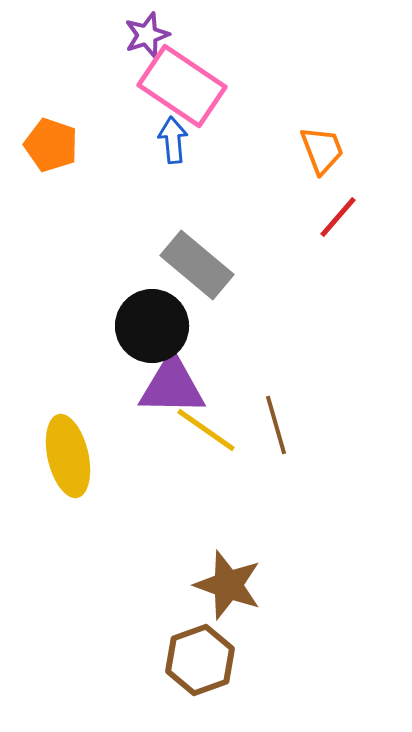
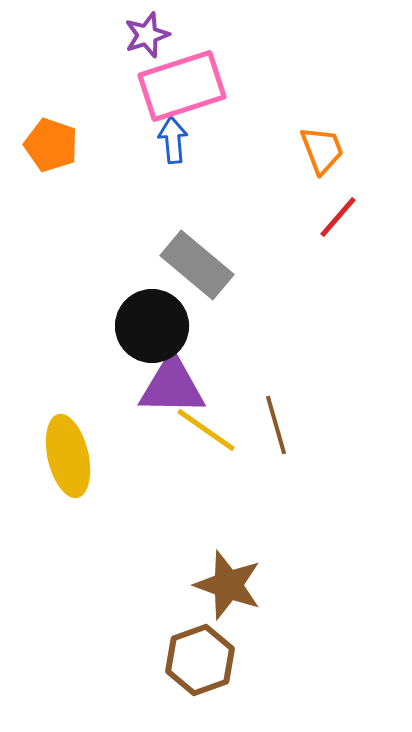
pink rectangle: rotated 52 degrees counterclockwise
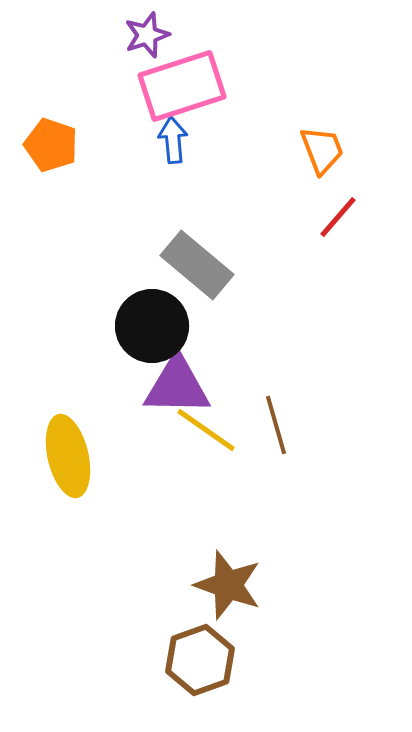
purple triangle: moved 5 px right
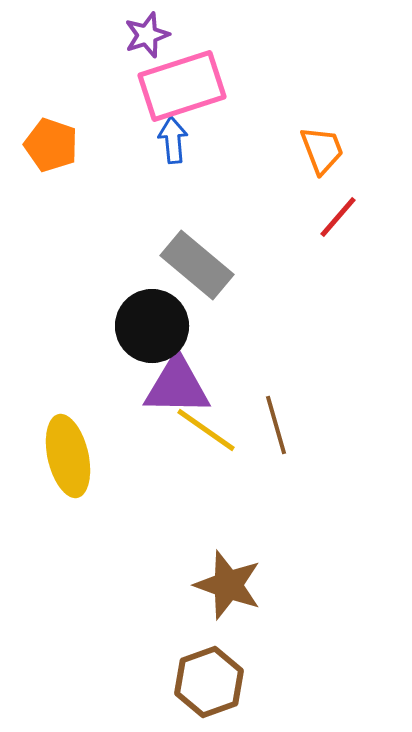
brown hexagon: moved 9 px right, 22 px down
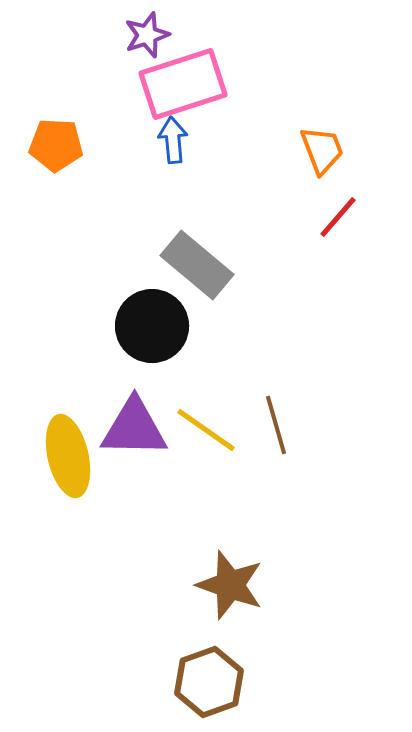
pink rectangle: moved 1 px right, 2 px up
orange pentagon: moved 5 px right; rotated 16 degrees counterclockwise
purple triangle: moved 43 px left, 42 px down
brown star: moved 2 px right
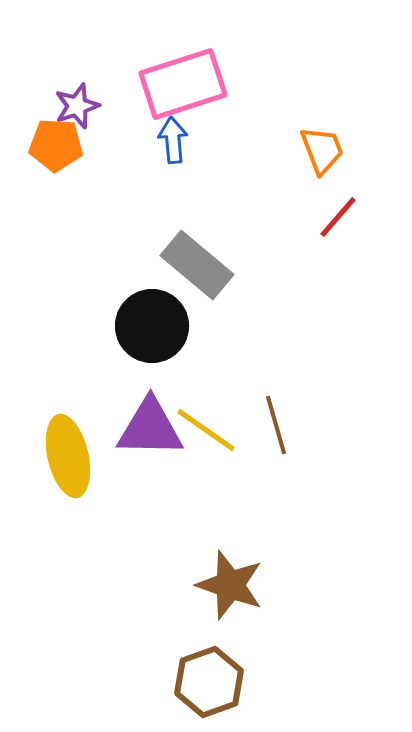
purple star: moved 70 px left, 71 px down
purple triangle: moved 16 px right
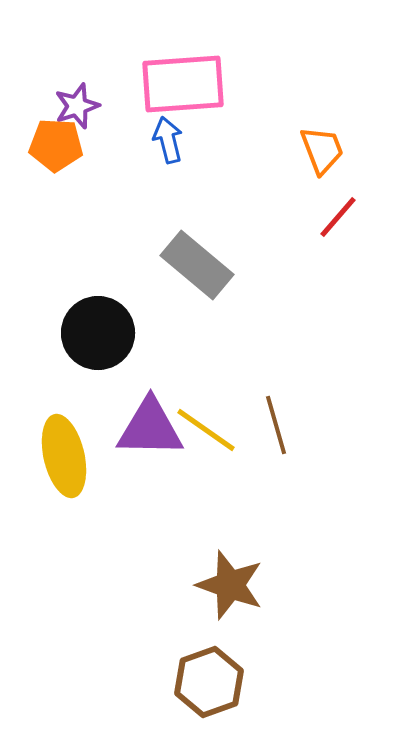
pink rectangle: rotated 14 degrees clockwise
blue arrow: moved 5 px left; rotated 9 degrees counterclockwise
black circle: moved 54 px left, 7 px down
yellow ellipse: moved 4 px left
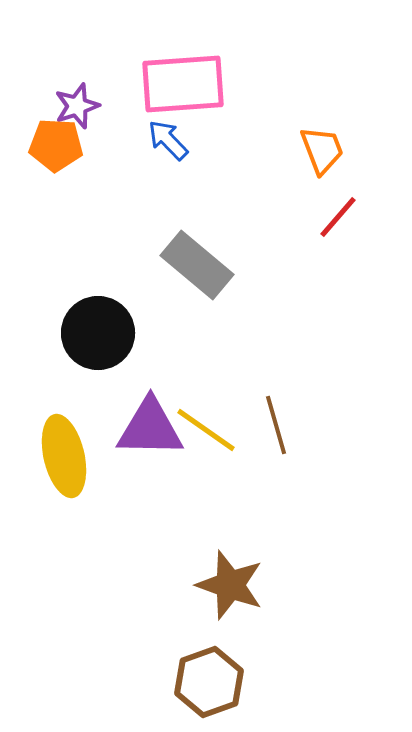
blue arrow: rotated 30 degrees counterclockwise
